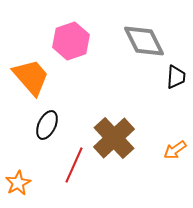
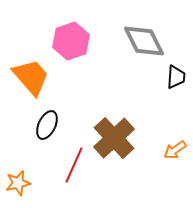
orange star: rotated 15 degrees clockwise
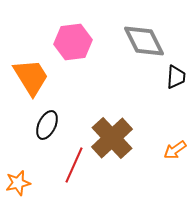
pink hexagon: moved 2 px right, 1 px down; rotated 12 degrees clockwise
orange trapezoid: rotated 9 degrees clockwise
brown cross: moved 2 px left
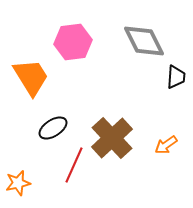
black ellipse: moved 6 px right, 3 px down; rotated 32 degrees clockwise
orange arrow: moved 9 px left, 5 px up
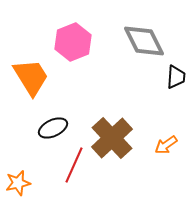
pink hexagon: rotated 15 degrees counterclockwise
black ellipse: rotated 8 degrees clockwise
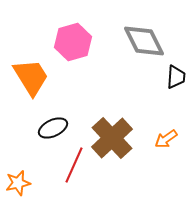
pink hexagon: rotated 6 degrees clockwise
orange arrow: moved 6 px up
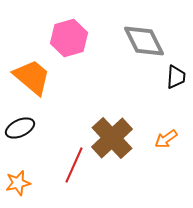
pink hexagon: moved 4 px left, 4 px up
orange trapezoid: moved 1 px right; rotated 18 degrees counterclockwise
black ellipse: moved 33 px left
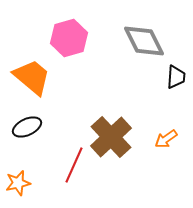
black ellipse: moved 7 px right, 1 px up
brown cross: moved 1 px left, 1 px up
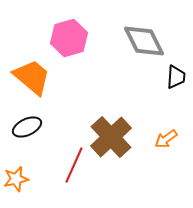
orange star: moved 2 px left, 4 px up
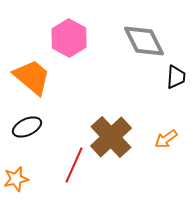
pink hexagon: rotated 15 degrees counterclockwise
